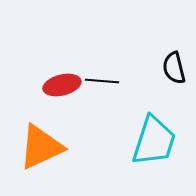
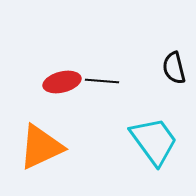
red ellipse: moved 3 px up
cyan trapezoid: rotated 54 degrees counterclockwise
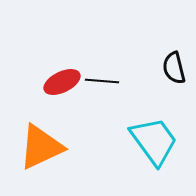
red ellipse: rotated 12 degrees counterclockwise
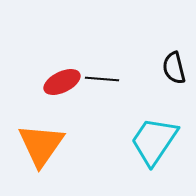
black line: moved 2 px up
cyan trapezoid: rotated 110 degrees counterclockwise
orange triangle: moved 2 px up; rotated 30 degrees counterclockwise
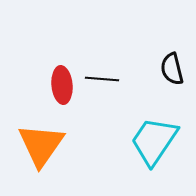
black semicircle: moved 2 px left, 1 px down
red ellipse: moved 3 px down; rotated 69 degrees counterclockwise
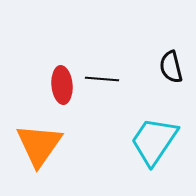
black semicircle: moved 1 px left, 2 px up
orange triangle: moved 2 px left
